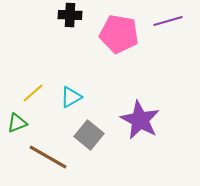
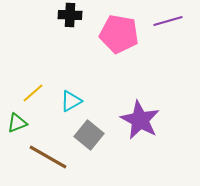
cyan triangle: moved 4 px down
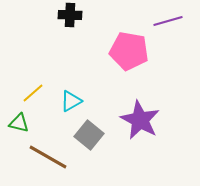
pink pentagon: moved 10 px right, 17 px down
green triangle: moved 2 px right; rotated 35 degrees clockwise
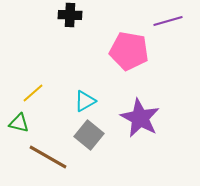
cyan triangle: moved 14 px right
purple star: moved 2 px up
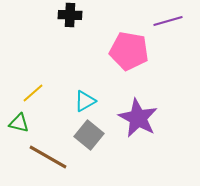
purple star: moved 2 px left
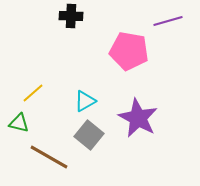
black cross: moved 1 px right, 1 px down
brown line: moved 1 px right
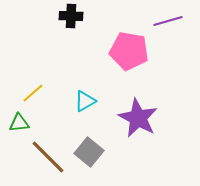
green triangle: rotated 20 degrees counterclockwise
gray square: moved 17 px down
brown line: moved 1 px left; rotated 15 degrees clockwise
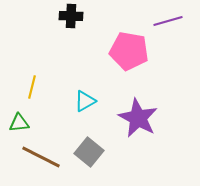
yellow line: moved 1 px left, 6 px up; rotated 35 degrees counterclockwise
brown line: moved 7 px left; rotated 18 degrees counterclockwise
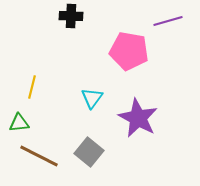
cyan triangle: moved 7 px right, 3 px up; rotated 25 degrees counterclockwise
brown line: moved 2 px left, 1 px up
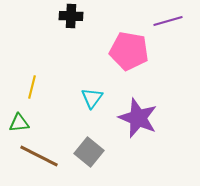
purple star: rotated 6 degrees counterclockwise
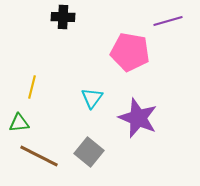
black cross: moved 8 px left, 1 px down
pink pentagon: moved 1 px right, 1 px down
